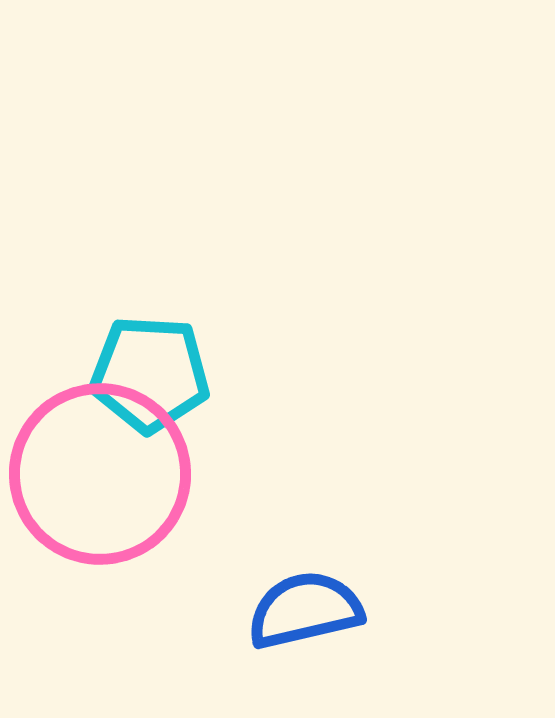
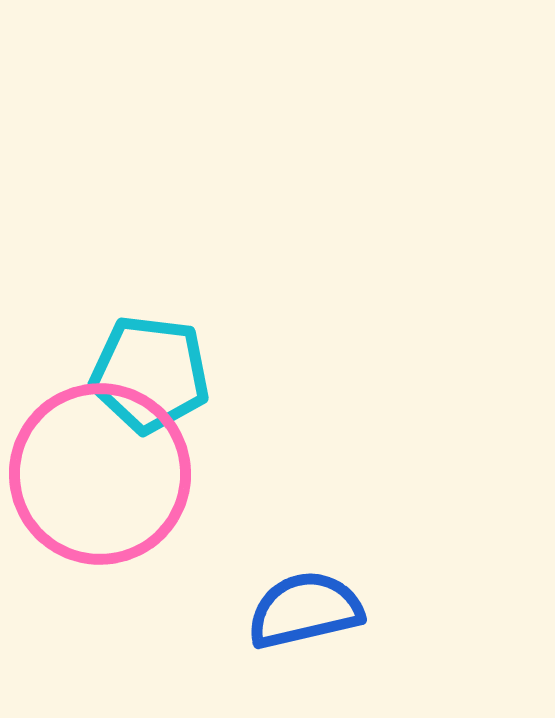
cyan pentagon: rotated 4 degrees clockwise
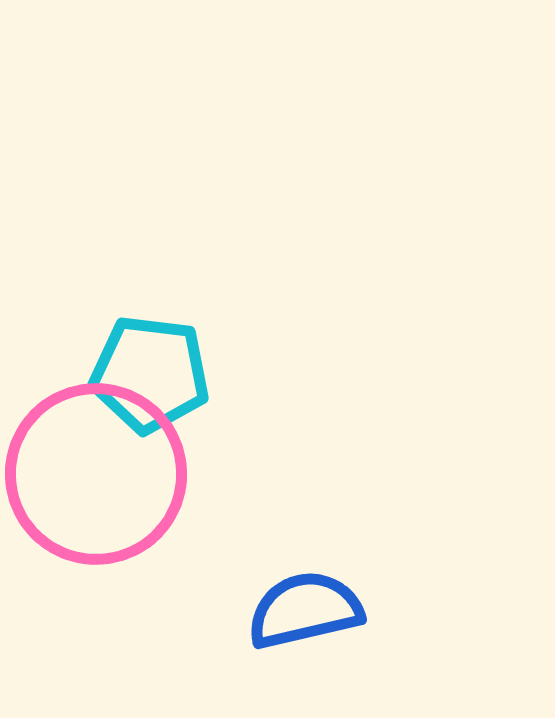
pink circle: moved 4 px left
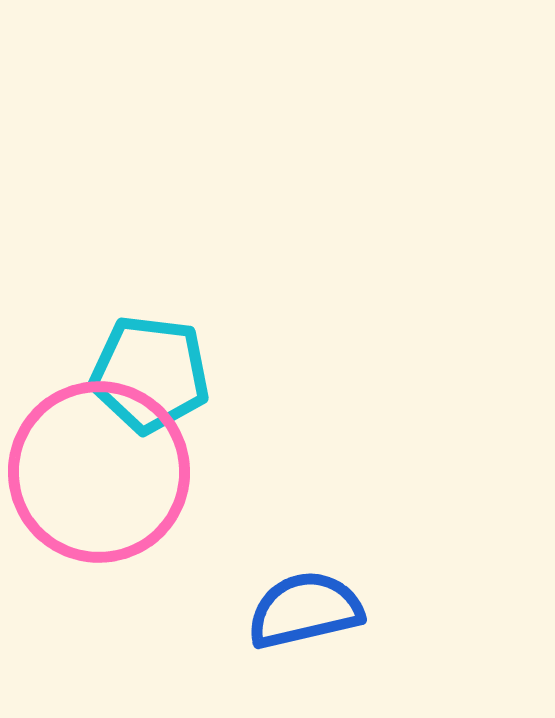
pink circle: moved 3 px right, 2 px up
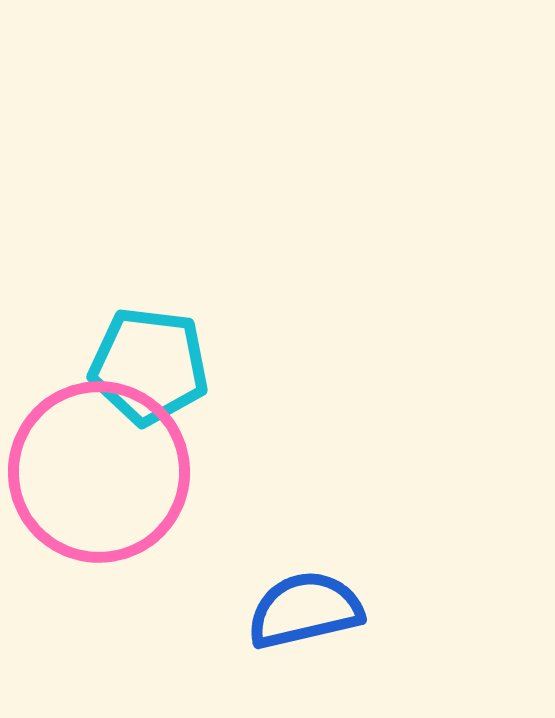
cyan pentagon: moved 1 px left, 8 px up
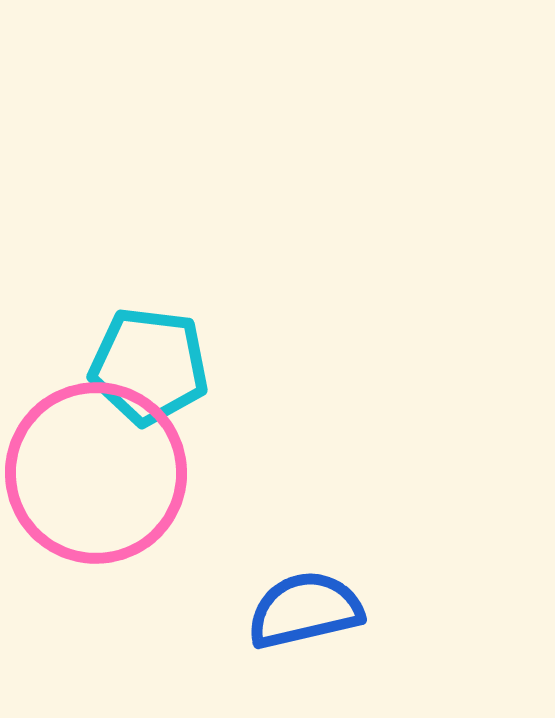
pink circle: moved 3 px left, 1 px down
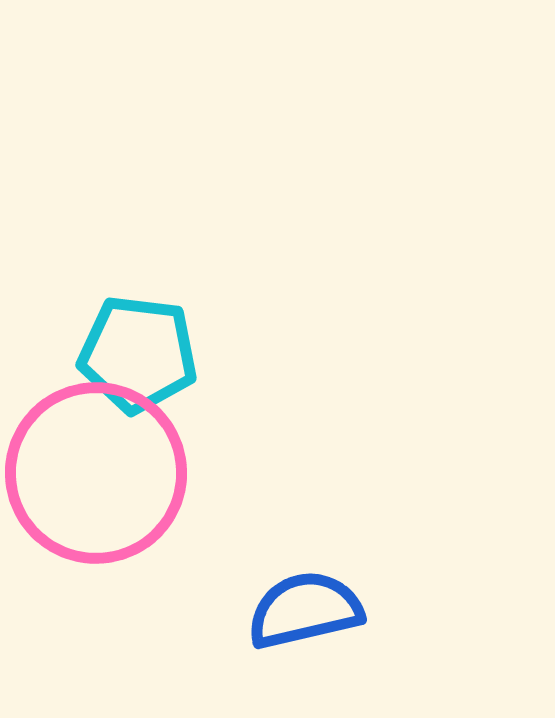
cyan pentagon: moved 11 px left, 12 px up
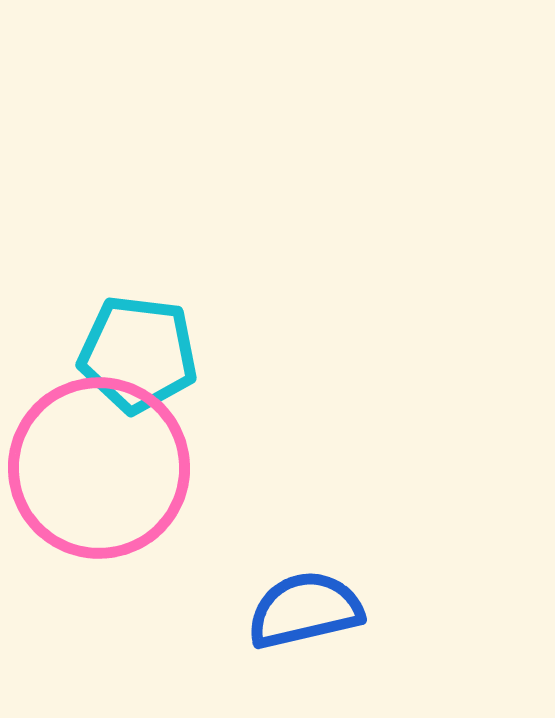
pink circle: moved 3 px right, 5 px up
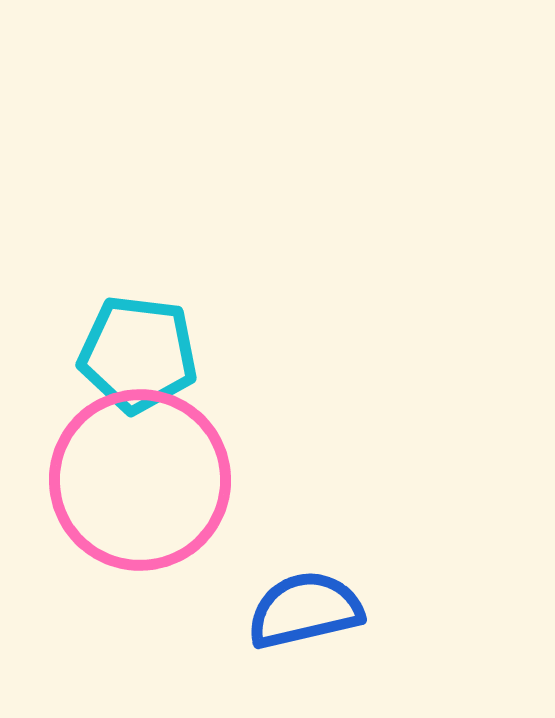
pink circle: moved 41 px right, 12 px down
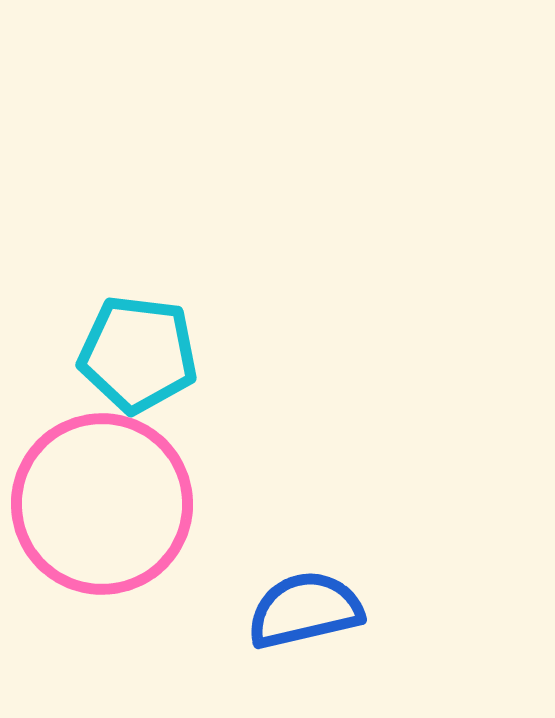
pink circle: moved 38 px left, 24 px down
